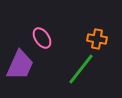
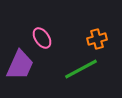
orange cross: rotated 24 degrees counterclockwise
green line: rotated 24 degrees clockwise
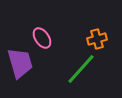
purple trapezoid: moved 2 px up; rotated 40 degrees counterclockwise
green line: rotated 20 degrees counterclockwise
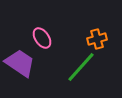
purple trapezoid: rotated 40 degrees counterclockwise
green line: moved 2 px up
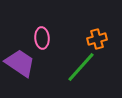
pink ellipse: rotated 30 degrees clockwise
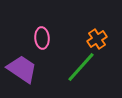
orange cross: rotated 18 degrees counterclockwise
purple trapezoid: moved 2 px right, 6 px down
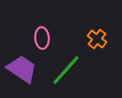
orange cross: rotated 18 degrees counterclockwise
green line: moved 15 px left, 3 px down
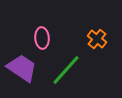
purple trapezoid: moved 1 px up
